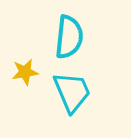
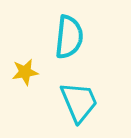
cyan trapezoid: moved 7 px right, 10 px down
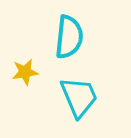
cyan trapezoid: moved 5 px up
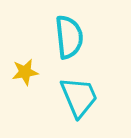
cyan semicircle: rotated 12 degrees counterclockwise
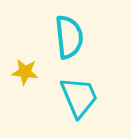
yellow star: rotated 16 degrees clockwise
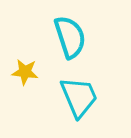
cyan semicircle: moved 1 px right; rotated 12 degrees counterclockwise
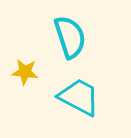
cyan trapezoid: rotated 39 degrees counterclockwise
